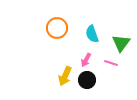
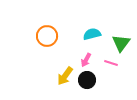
orange circle: moved 10 px left, 8 px down
cyan semicircle: rotated 96 degrees clockwise
yellow arrow: rotated 12 degrees clockwise
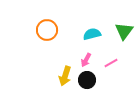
orange circle: moved 6 px up
green triangle: moved 3 px right, 12 px up
pink line: rotated 48 degrees counterclockwise
yellow arrow: rotated 18 degrees counterclockwise
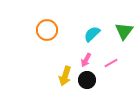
cyan semicircle: rotated 30 degrees counterclockwise
